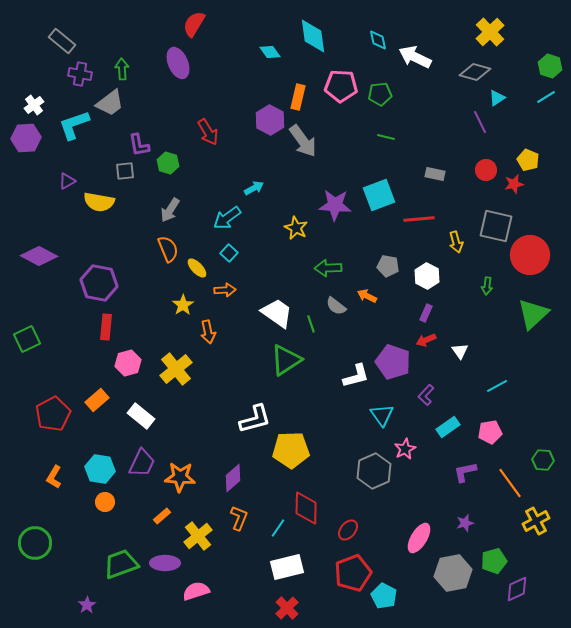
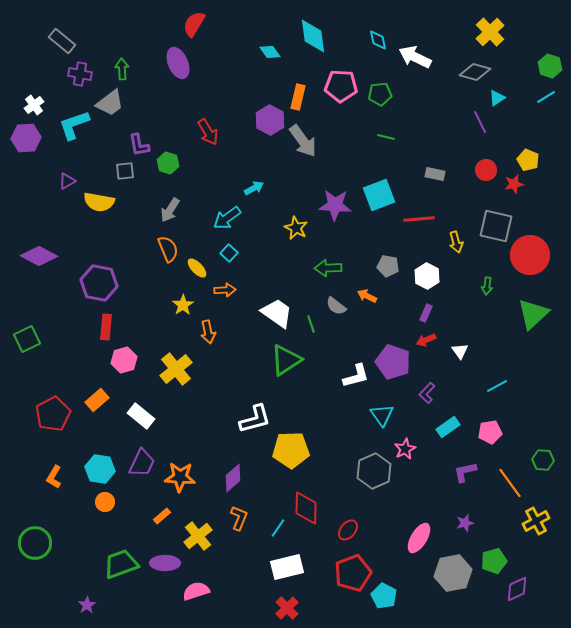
pink hexagon at (128, 363): moved 4 px left, 3 px up
purple L-shape at (426, 395): moved 1 px right, 2 px up
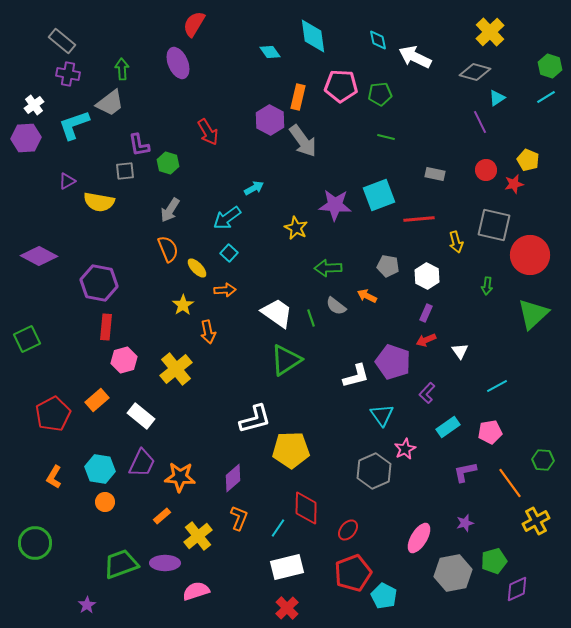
purple cross at (80, 74): moved 12 px left
gray square at (496, 226): moved 2 px left, 1 px up
green line at (311, 324): moved 6 px up
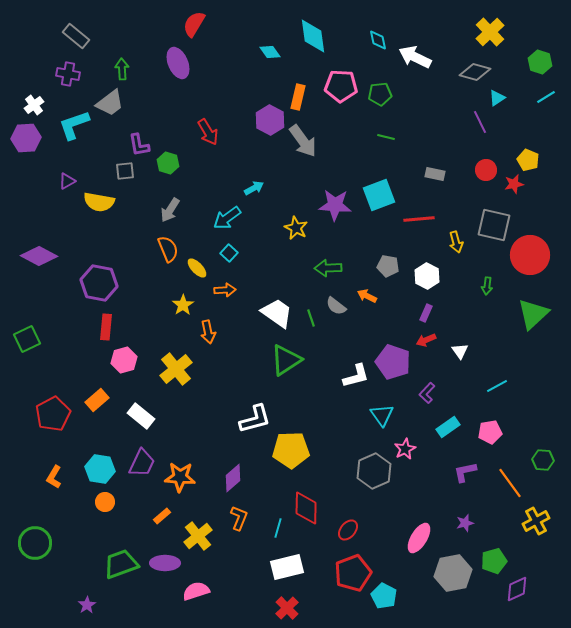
gray rectangle at (62, 41): moved 14 px right, 5 px up
green hexagon at (550, 66): moved 10 px left, 4 px up
cyan line at (278, 528): rotated 18 degrees counterclockwise
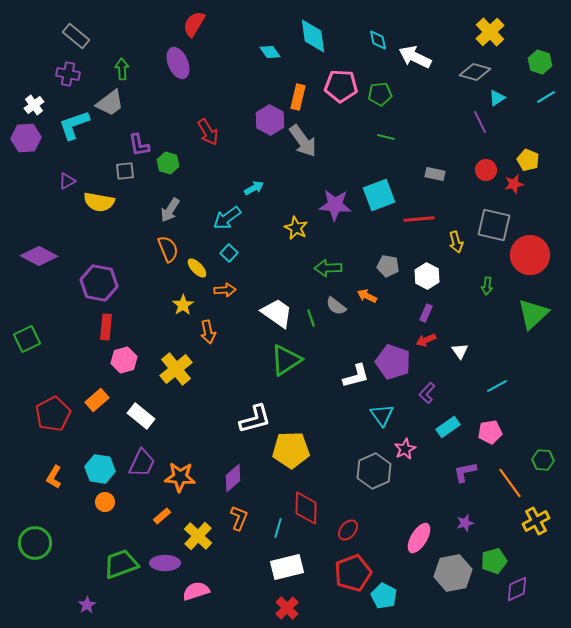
yellow cross at (198, 536): rotated 8 degrees counterclockwise
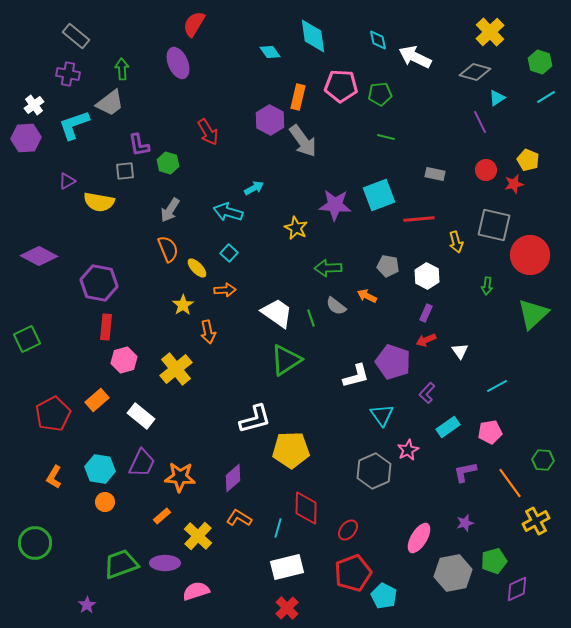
cyan arrow at (227, 218): moved 1 px right, 6 px up; rotated 52 degrees clockwise
pink star at (405, 449): moved 3 px right, 1 px down
orange L-shape at (239, 518): rotated 80 degrees counterclockwise
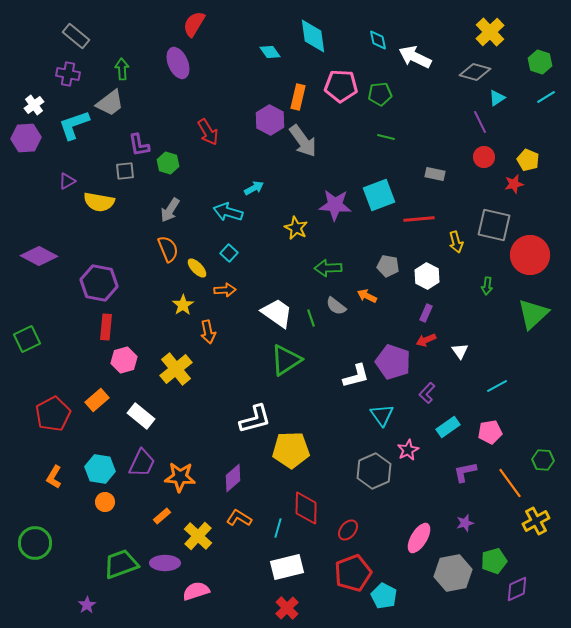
red circle at (486, 170): moved 2 px left, 13 px up
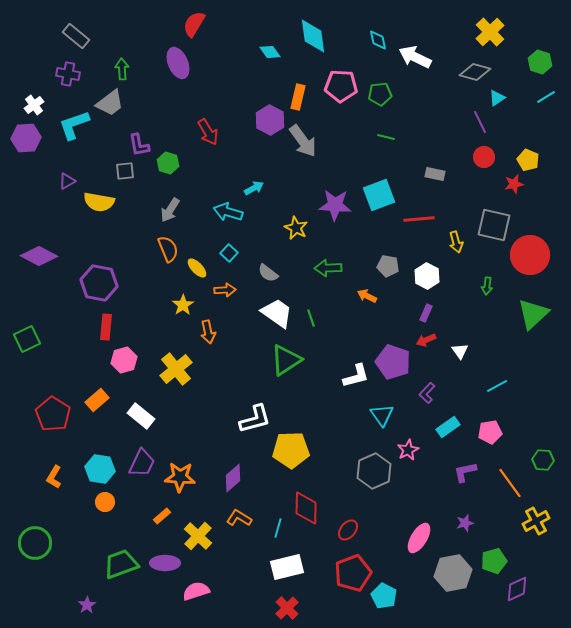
gray semicircle at (336, 306): moved 68 px left, 33 px up
red pentagon at (53, 414): rotated 12 degrees counterclockwise
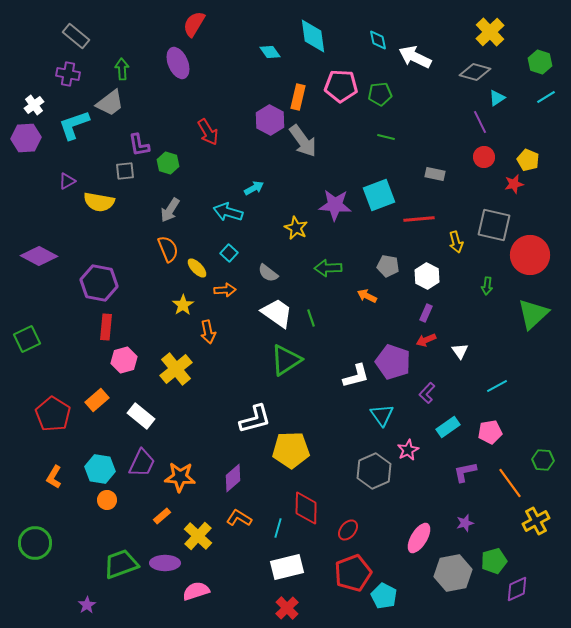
orange circle at (105, 502): moved 2 px right, 2 px up
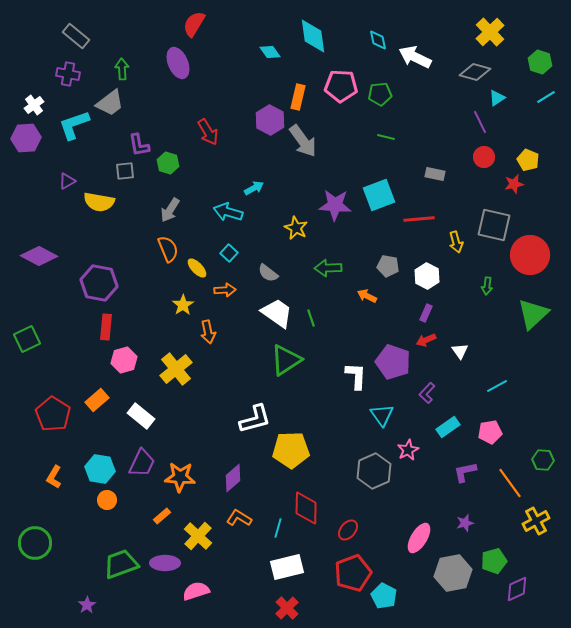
white L-shape at (356, 376): rotated 72 degrees counterclockwise
